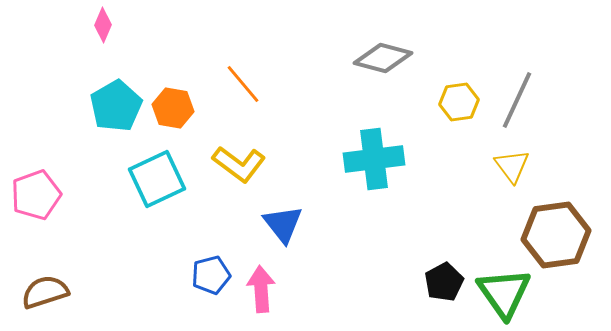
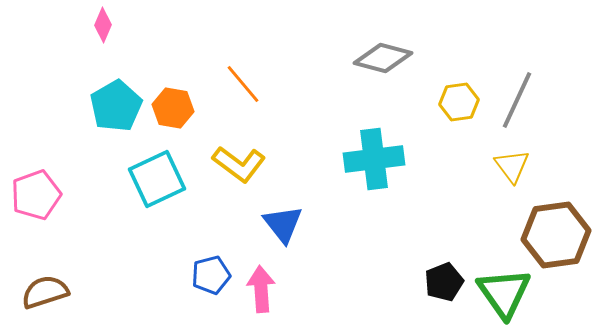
black pentagon: rotated 6 degrees clockwise
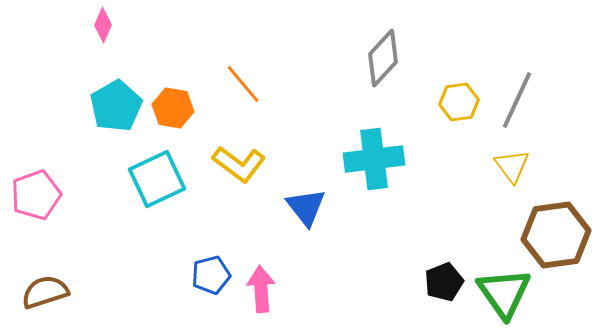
gray diamond: rotated 62 degrees counterclockwise
blue triangle: moved 23 px right, 17 px up
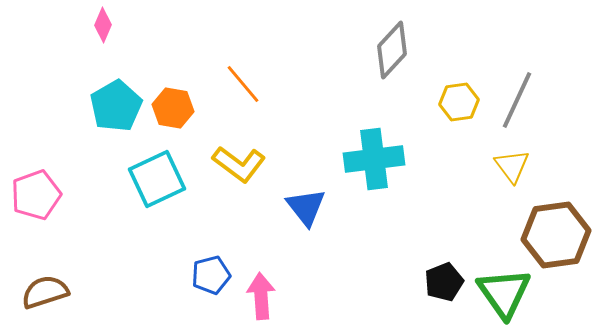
gray diamond: moved 9 px right, 8 px up
pink arrow: moved 7 px down
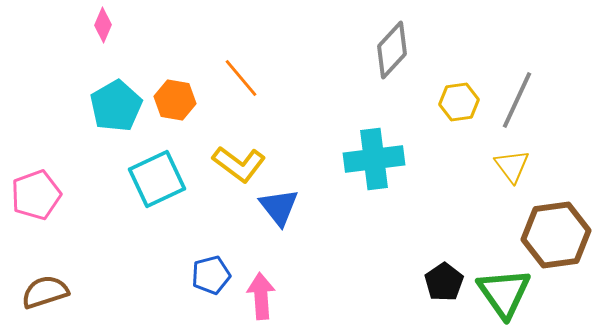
orange line: moved 2 px left, 6 px up
orange hexagon: moved 2 px right, 8 px up
blue triangle: moved 27 px left
black pentagon: rotated 12 degrees counterclockwise
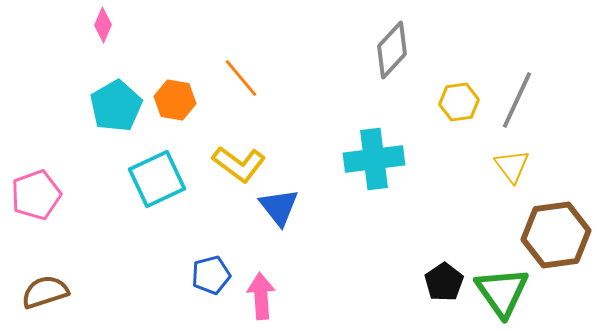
green triangle: moved 2 px left, 1 px up
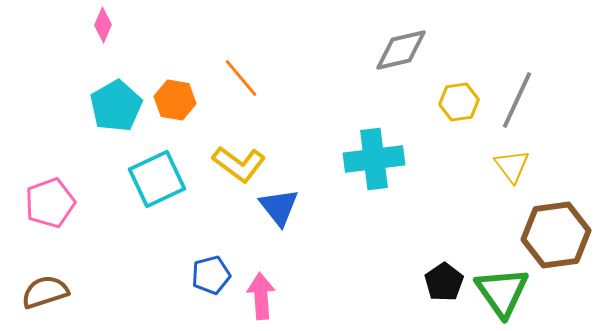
gray diamond: moved 9 px right; rotated 34 degrees clockwise
pink pentagon: moved 14 px right, 8 px down
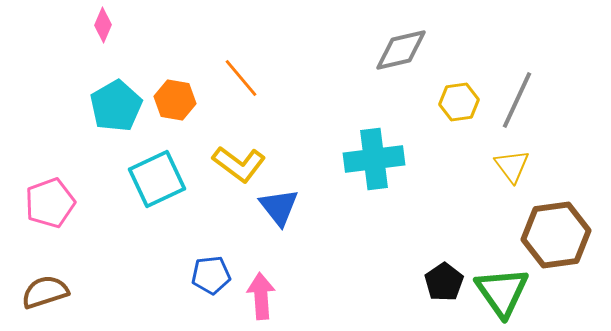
blue pentagon: rotated 9 degrees clockwise
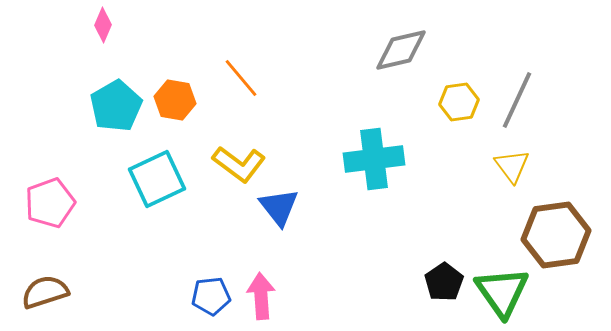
blue pentagon: moved 21 px down
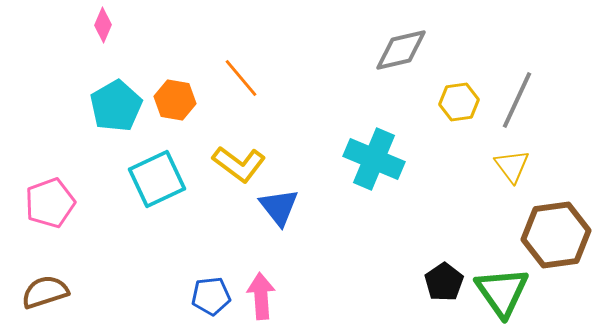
cyan cross: rotated 30 degrees clockwise
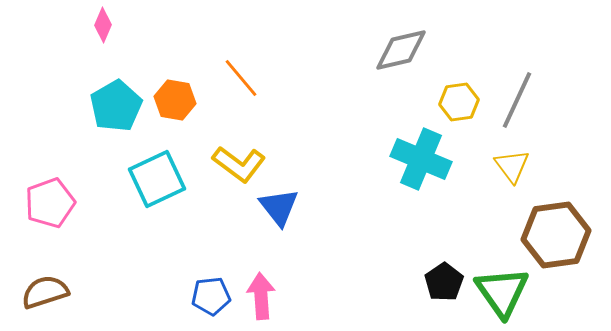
cyan cross: moved 47 px right
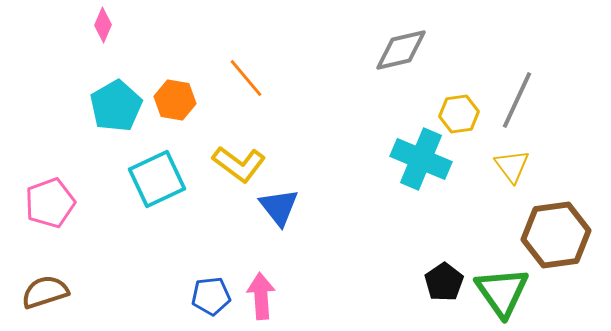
orange line: moved 5 px right
yellow hexagon: moved 12 px down
